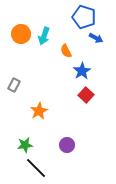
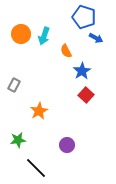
green star: moved 7 px left, 5 px up
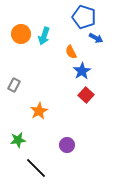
orange semicircle: moved 5 px right, 1 px down
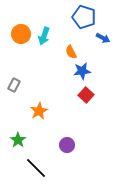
blue arrow: moved 7 px right
blue star: rotated 24 degrees clockwise
green star: rotated 28 degrees counterclockwise
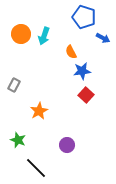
green star: rotated 14 degrees counterclockwise
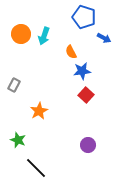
blue arrow: moved 1 px right
purple circle: moved 21 px right
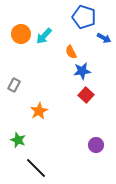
cyan arrow: rotated 24 degrees clockwise
purple circle: moved 8 px right
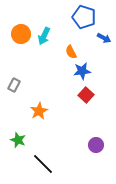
cyan arrow: rotated 18 degrees counterclockwise
black line: moved 7 px right, 4 px up
